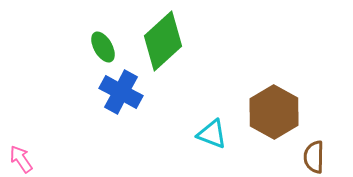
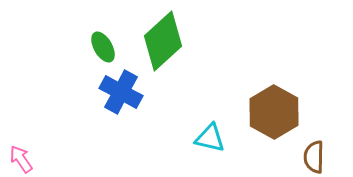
cyan triangle: moved 2 px left, 4 px down; rotated 8 degrees counterclockwise
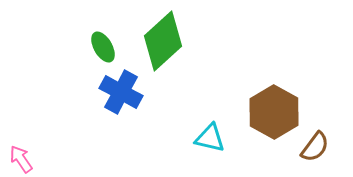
brown semicircle: moved 1 px right, 10 px up; rotated 144 degrees counterclockwise
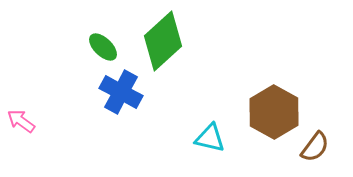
green ellipse: rotated 16 degrees counterclockwise
pink arrow: moved 38 px up; rotated 20 degrees counterclockwise
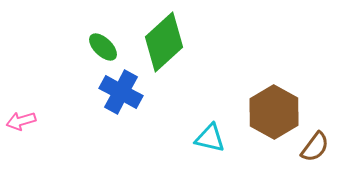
green diamond: moved 1 px right, 1 px down
pink arrow: rotated 52 degrees counterclockwise
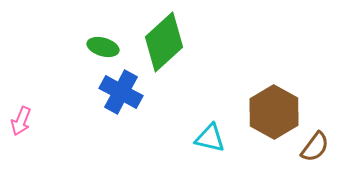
green ellipse: rotated 28 degrees counterclockwise
pink arrow: rotated 52 degrees counterclockwise
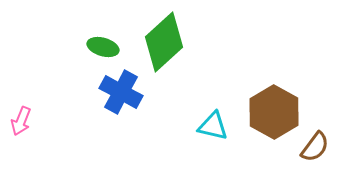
cyan triangle: moved 3 px right, 12 px up
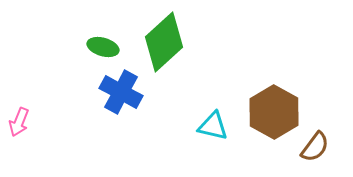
pink arrow: moved 2 px left, 1 px down
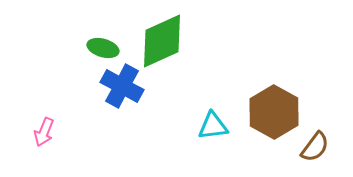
green diamond: moved 2 px left, 1 px up; rotated 18 degrees clockwise
green ellipse: moved 1 px down
blue cross: moved 1 px right, 6 px up
pink arrow: moved 25 px right, 10 px down
cyan triangle: rotated 20 degrees counterclockwise
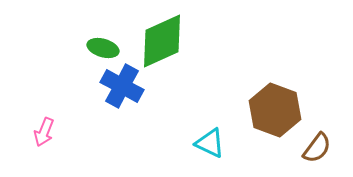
brown hexagon: moved 1 px right, 2 px up; rotated 9 degrees counterclockwise
cyan triangle: moved 3 px left, 17 px down; rotated 32 degrees clockwise
brown semicircle: moved 2 px right, 1 px down
